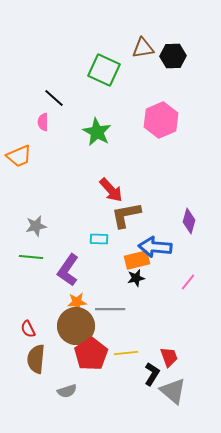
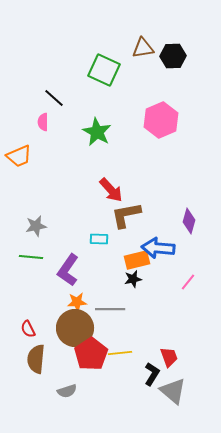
blue arrow: moved 3 px right, 1 px down
black star: moved 3 px left, 1 px down
brown circle: moved 1 px left, 2 px down
yellow line: moved 6 px left
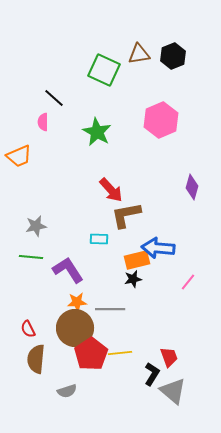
brown triangle: moved 4 px left, 6 px down
black hexagon: rotated 20 degrees counterclockwise
purple diamond: moved 3 px right, 34 px up
purple L-shape: rotated 112 degrees clockwise
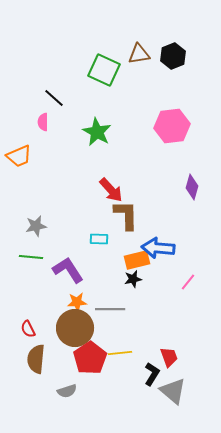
pink hexagon: moved 11 px right, 6 px down; rotated 16 degrees clockwise
brown L-shape: rotated 100 degrees clockwise
red pentagon: moved 1 px left, 4 px down
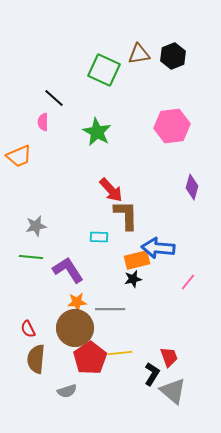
cyan rectangle: moved 2 px up
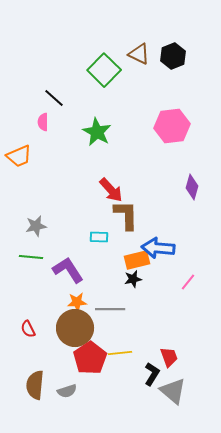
brown triangle: rotated 35 degrees clockwise
green square: rotated 20 degrees clockwise
brown semicircle: moved 1 px left, 26 px down
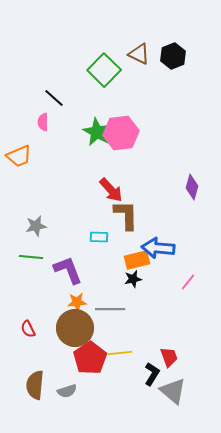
pink hexagon: moved 51 px left, 7 px down
purple L-shape: rotated 12 degrees clockwise
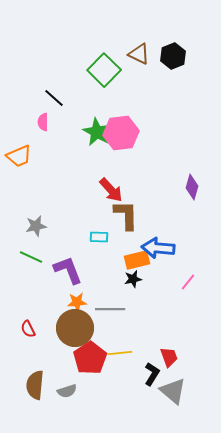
green line: rotated 20 degrees clockwise
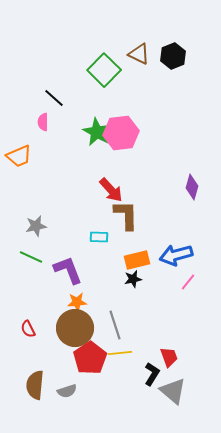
blue arrow: moved 18 px right, 7 px down; rotated 20 degrees counterclockwise
gray line: moved 5 px right, 16 px down; rotated 72 degrees clockwise
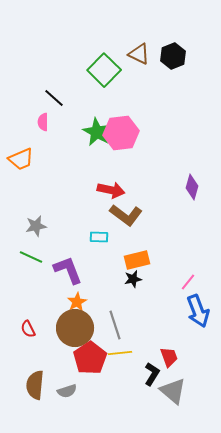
orange trapezoid: moved 2 px right, 3 px down
red arrow: rotated 36 degrees counterclockwise
brown L-shape: rotated 128 degrees clockwise
blue arrow: moved 22 px right, 56 px down; rotated 96 degrees counterclockwise
orange star: rotated 24 degrees counterclockwise
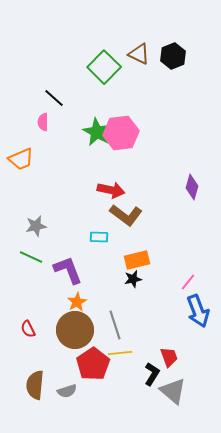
green square: moved 3 px up
brown circle: moved 2 px down
red pentagon: moved 3 px right, 6 px down
